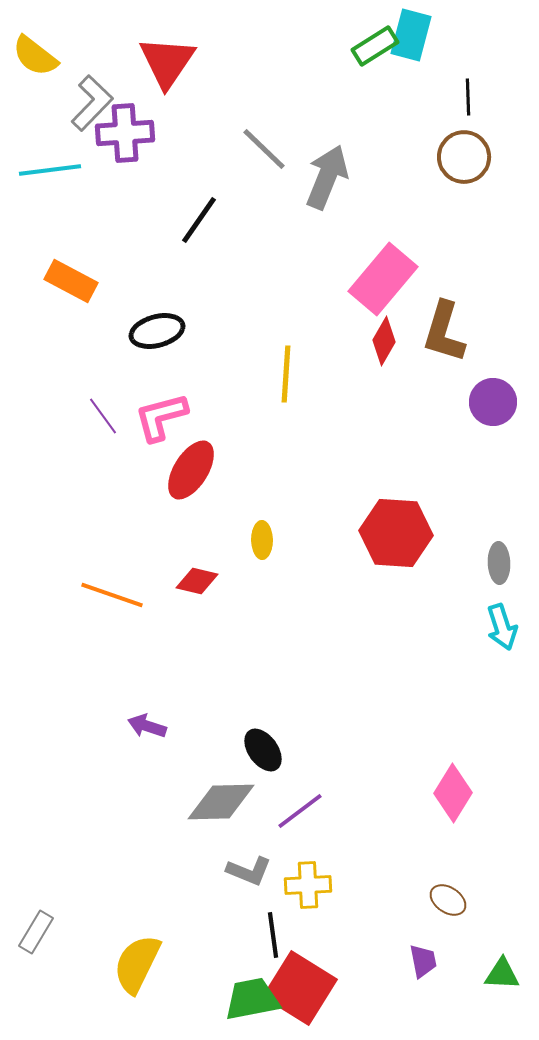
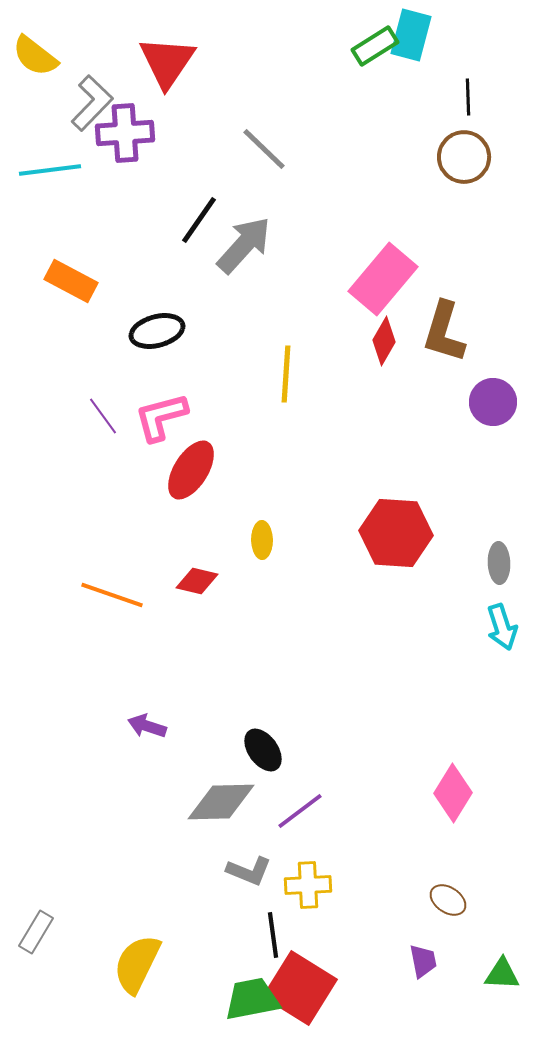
gray arrow at (327, 177): moved 83 px left, 68 px down; rotated 20 degrees clockwise
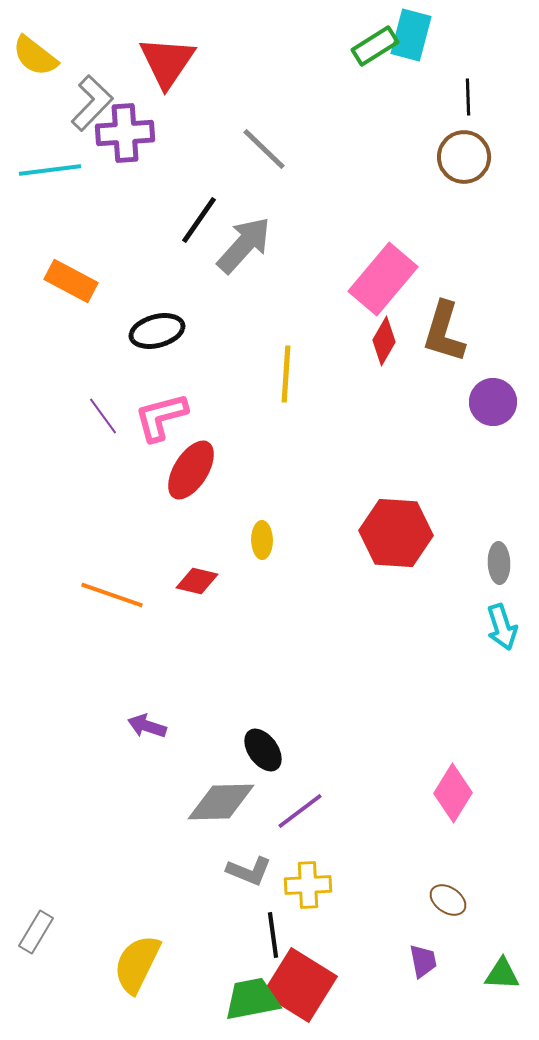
red square at (300, 988): moved 3 px up
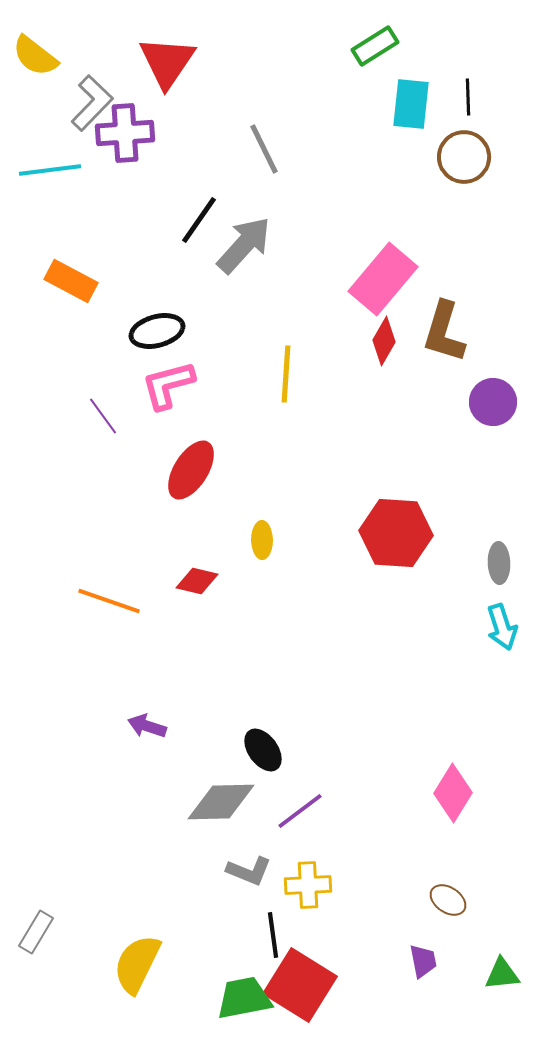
cyan rectangle at (411, 35): moved 69 px down; rotated 9 degrees counterclockwise
gray line at (264, 149): rotated 20 degrees clockwise
pink L-shape at (161, 417): moved 7 px right, 32 px up
orange line at (112, 595): moved 3 px left, 6 px down
green triangle at (502, 974): rotated 9 degrees counterclockwise
green trapezoid at (252, 999): moved 8 px left, 1 px up
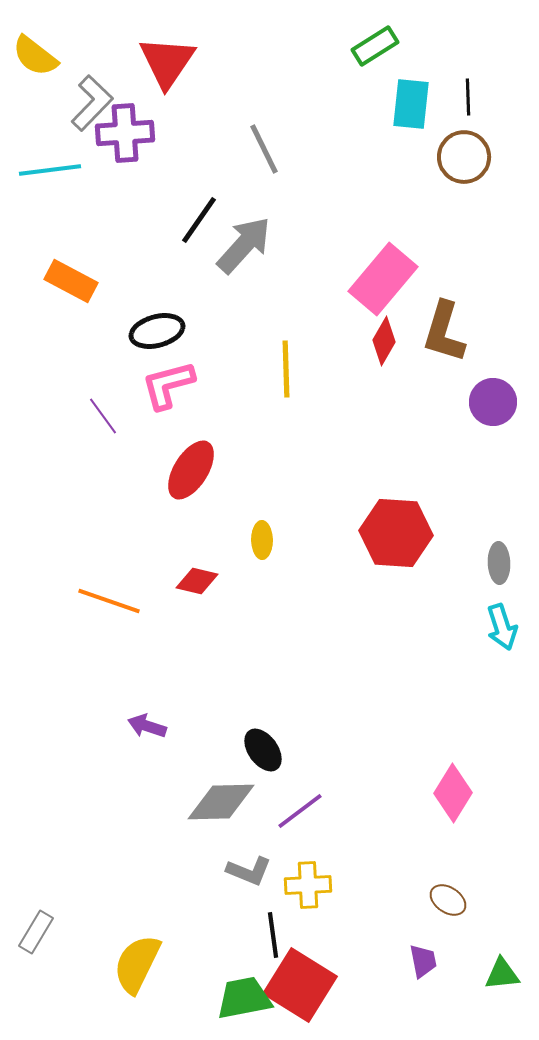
yellow line at (286, 374): moved 5 px up; rotated 6 degrees counterclockwise
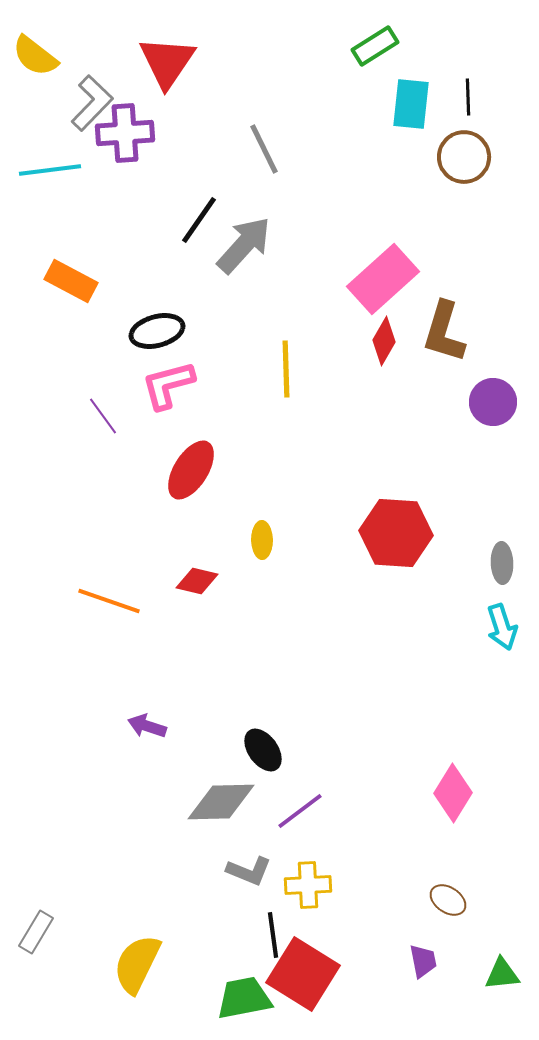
pink rectangle at (383, 279): rotated 8 degrees clockwise
gray ellipse at (499, 563): moved 3 px right
red square at (300, 985): moved 3 px right, 11 px up
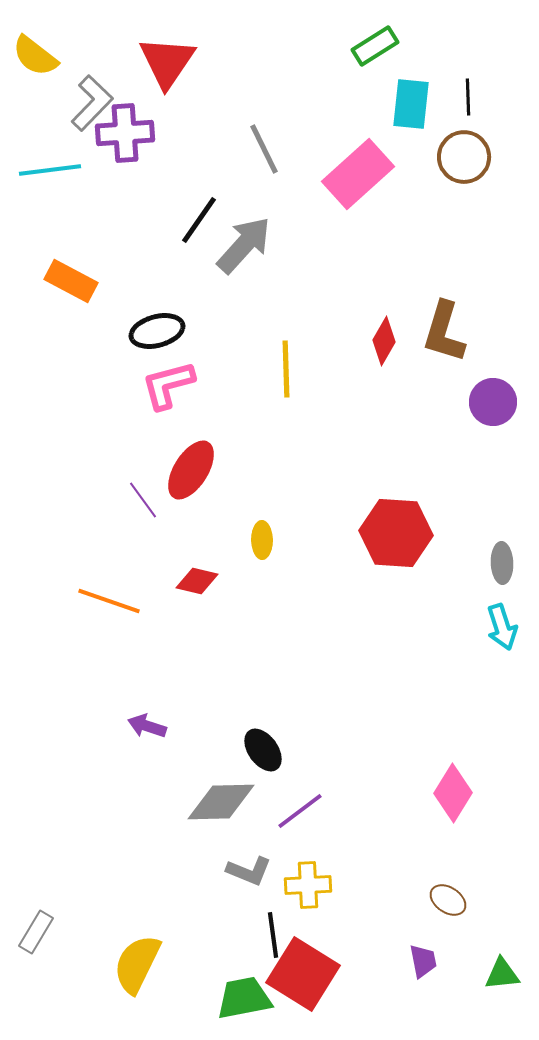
pink rectangle at (383, 279): moved 25 px left, 105 px up
purple line at (103, 416): moved 40 px right, 84 px down
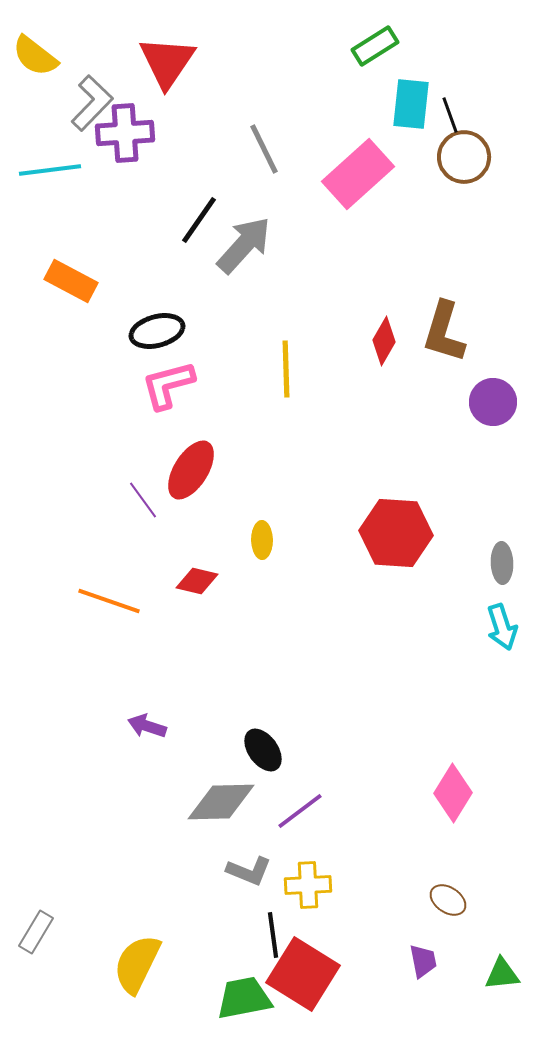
black line at (468, 97): moved 18 px left, 18 px down; rotated 18 degrees counterclockwise
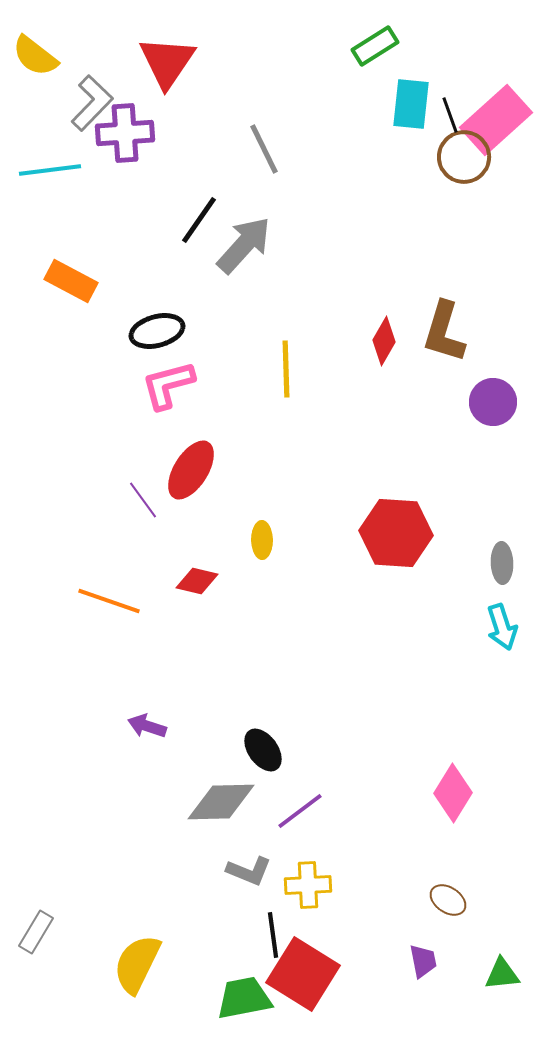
pink rectangle at (358, 174): moved 138 px right, 54 px up
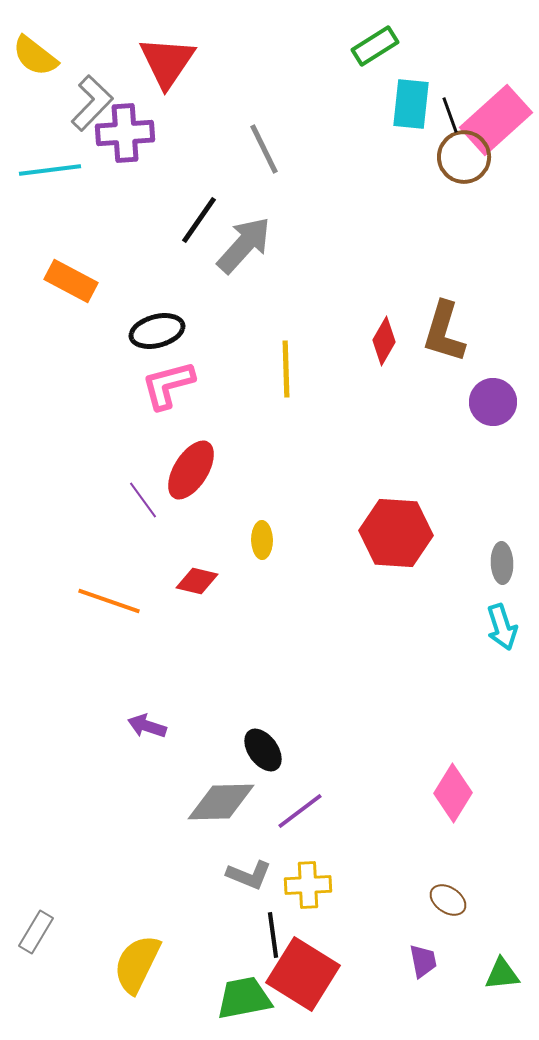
gray L-shape at (249, 871): moved 4 px down
